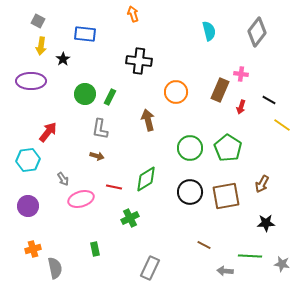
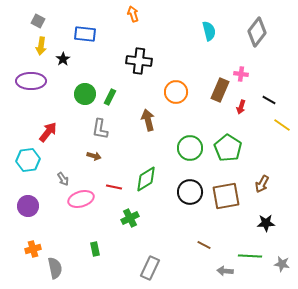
brown arrow at (97, 156): moved 3 px left
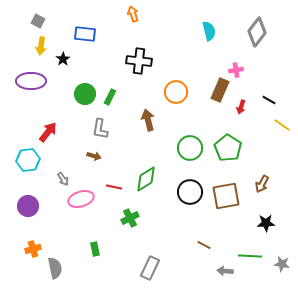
pink cross at (241, 74): moved 5 px left, 4 px up; rotated 16 degrees counterclockwise
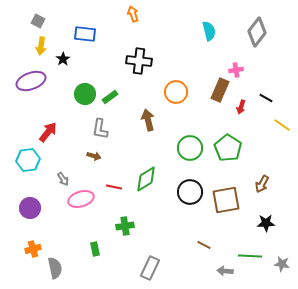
purple ellipse at (31, 81): rotated 20 degrees counterclockwise
green rectangle at (110, 97): rotated 28 degrees clockwise
black line at (269, 100): moved 3 px left, 2 px up
brown square at (226, 196): moved 4 px down
purple circle at (28, 206): moved 2 px right, 2 px down
green cross at (130, 218): moved 5 px left, 8 px down; rotated 18 degrees clockwise
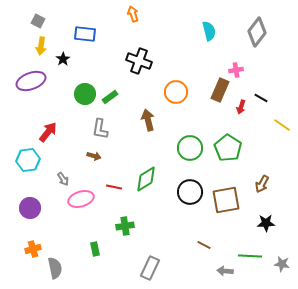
black cross at (139, 61): rotated 15 degrees clockwise
black line at (266, 98): moved 5 px left
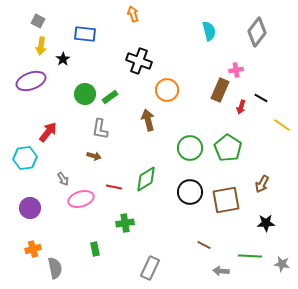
orange circle at (176, 92): moved 9 px left, 2 px up
cyan hexagon at (28, 160): moved 3 px left, 2 px up
green cross at (125, 226): moved 3 px up
gray arrow at (225, 271): moved 4 px left
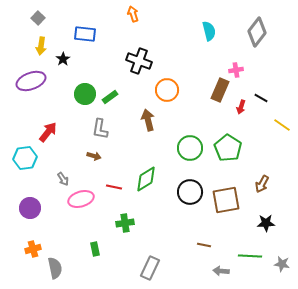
gray square at (38, 21): moved 3 px up; rotated 16 degrees clockwise
brown line at (204, 245): rotated 16 degrees counterclockwise
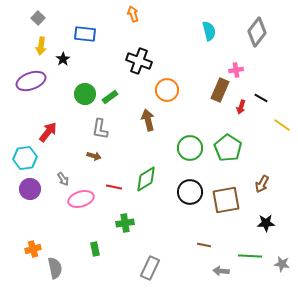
purple circle at (30, 208): moved 19 px up
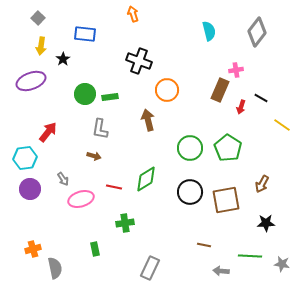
green rectangle at (110, 97): rotated 28 degrees clockwise
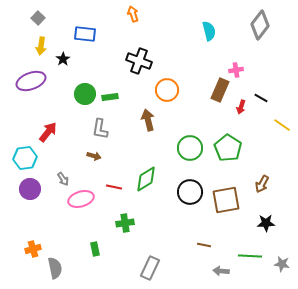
gray diamond at (257, 32): moved 3 px right, 7 px up
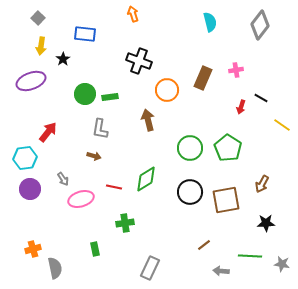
cyan semicircle at (209, 31): moved 1 px right, 9 px up
brown rectangle at (220, 90): moved 17 px left, 12 px up
brown line at (204, 245): rotated 48 degrees counterclockwise
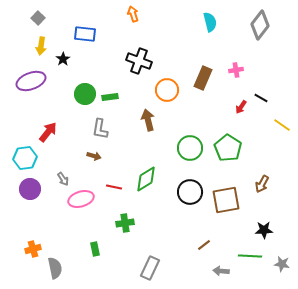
red arrow at (241, 107): rotated 16 degrees clockwise
black star at (266, 223): moved 2 px left, 7 px down
